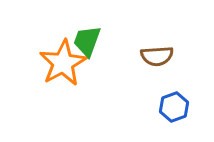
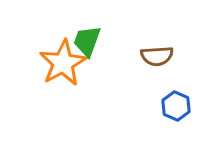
blue hexagon: moved 2 px right, 1 px up; rotated 16 degrees counterclockwise
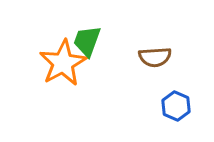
brown semicircle: moved 2 px left, 1 px down
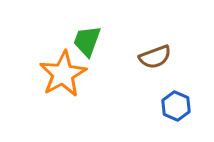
brown semicircle: rotated 16 degrees counterclockwise
orange star: moved 11 px down
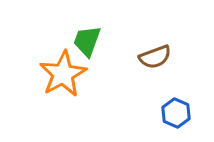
blue hexagon: moved 7 px down
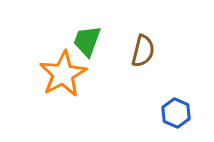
brown semicircle: moved 12 px left, 6 px up; rotated 56 degrees counterclockwise
